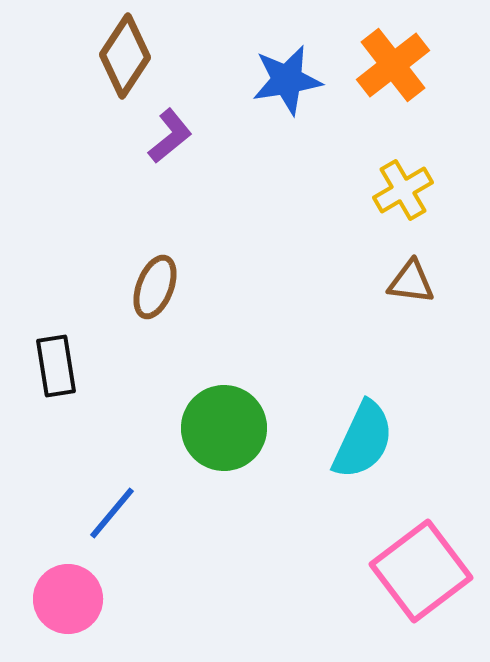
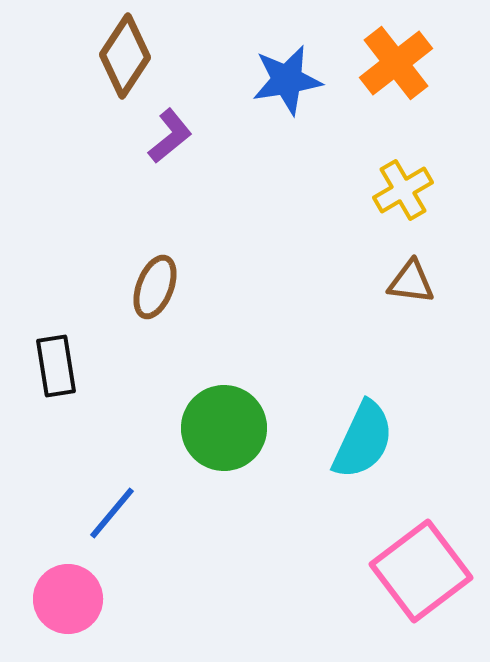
orange cross: moved 3 px right, 2 px up
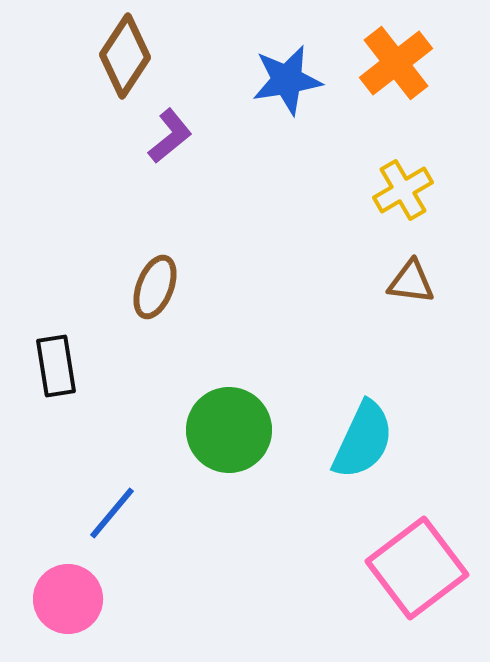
green circle: moved 5 px right, 2 px down
pink square: moved 4 px left, 3 px up
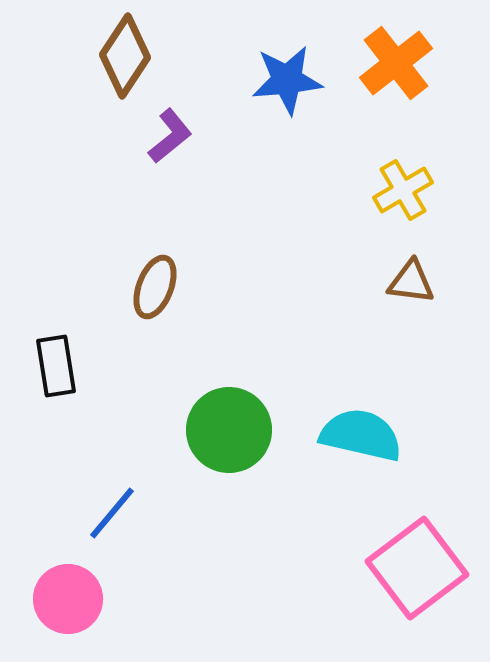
blue star: rotated 4 degrees clockwise
cyan semicircle: moved 2 px left, 5 px up; rotated 102 degrees counterclockwise
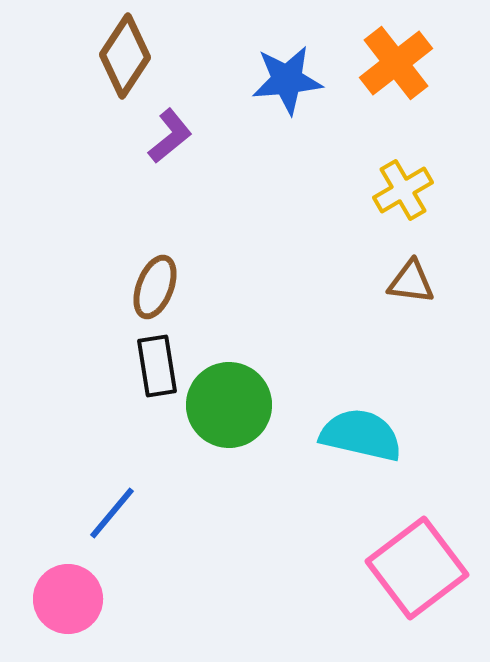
black rectangle: moved 101 px right
green circle: moved 25 px up
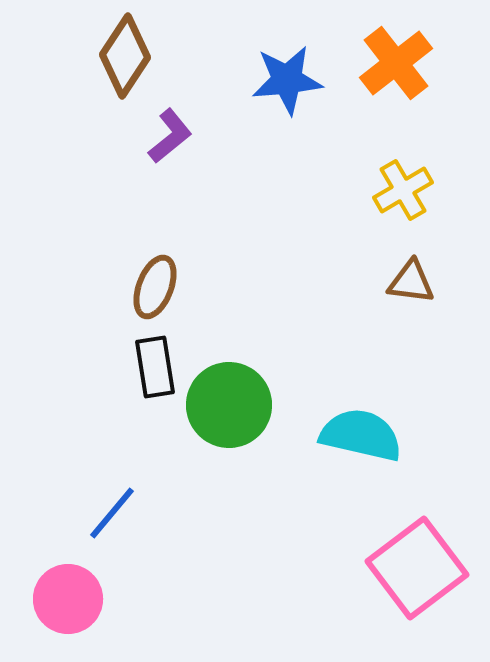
black rectangle: moved 2 px left, 1 px down
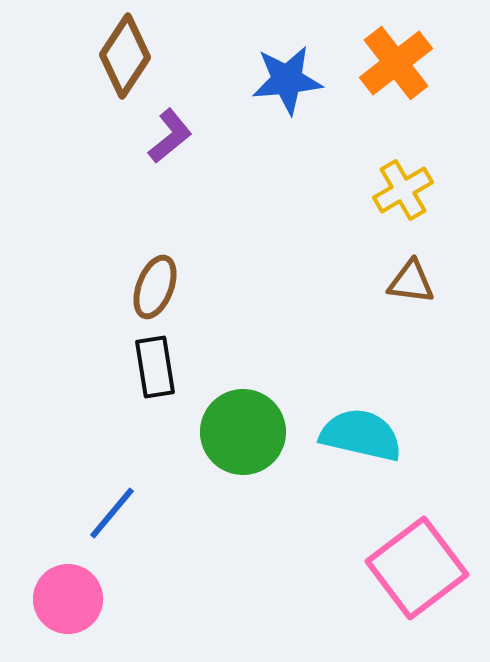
green circle: moved 14 px right, 27 px down
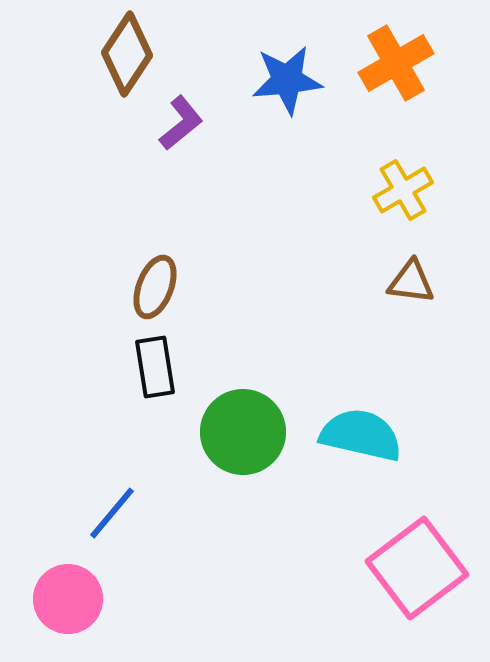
brown diamond: moved 2 px right, 2 px up
orange cross: rotated 8 degrees clockwise
purple L-shape: moved 11 px right, 13 px up
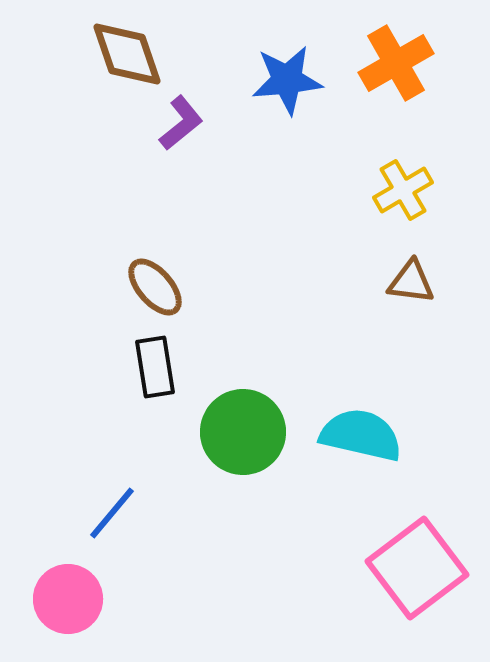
brown diamond: rotated 52 degrees counterclockwise
brown ellipse: rotated 62 degrees counterclockwise
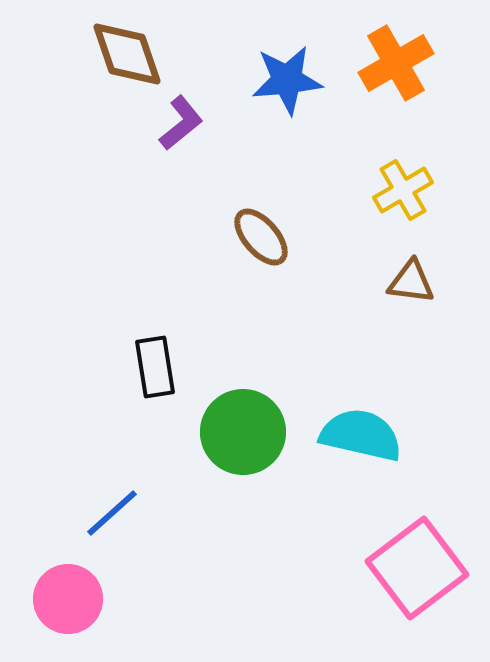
brown ellipse: moved 106 px right, 50 px up
blue line: rotated 8 degrees clockwise
